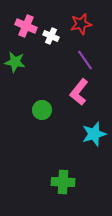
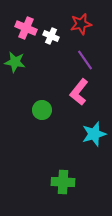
pink cross: moved 2 px down
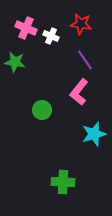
red star: rotated 20 degrees clockwise
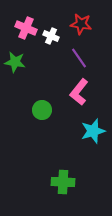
purple line: moved 6 px left, 2 px up
cyan star: moved 1 px left, 3 px up
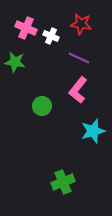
purple line: rotated 30 degrees counterclockwise
pink L-shape: moved 1 px left, 2 px up
green circle: moved 4 px up
green cross: rotated 25 degrees counterclockwise
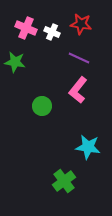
white cross: moved 1 px right, 4 px up
cyan star: moved 5 px left, 16 px down; rotated 25 degrees clockwise
green cross: moved 1 px right, 1 px up; rotated 15 degrees counterclockwise
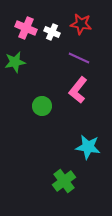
green star: rotated 20 degrees counterclockwise
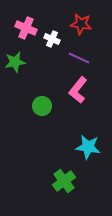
white cross: moved 7 px down
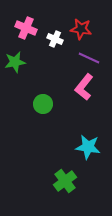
red star: moved 5 px down
white cross: moved 3 px right
purple line: moved 10 px right
pink L-shape: moved 6 px right, 3 px up
green circle: moved 1 px right, 2 px up
green cross: moved 1 px right
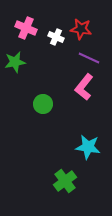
white cross: moved 1 px right, 2 px up
